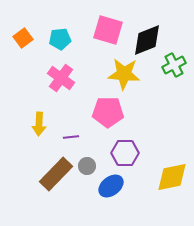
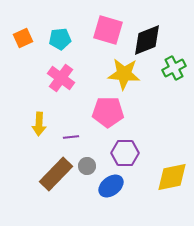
orange square: rotated 12 degrees clockwise
green cross: moved 3 px down
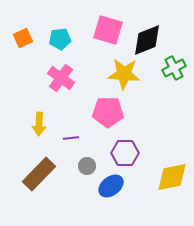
purple line: moved 1 px down
brown rectangle: moved 17 px left
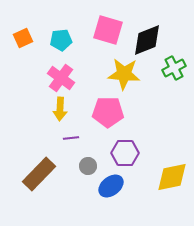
cyan pentagon: moved 1 px right, 1 px down
yellow arrow: moved 21 px right, 15 px up
gray circle: moved 1 px right
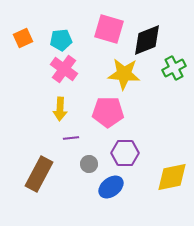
pink square: moved 1 px right, 1 px up
pink cross: moved 3 px right, 9 px up
gray circle: moved 1 px right, 2 px up
brown rectangle: rotated 16 degrees counterclockwise
blue ellipse: moved 1 px down
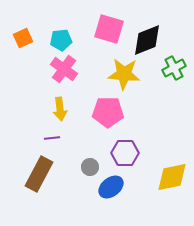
yellow arrow: rotated 10 degrees counterclockwise
purple line: moved 19 px left
gray circle: moved 1 px right, 3 px down
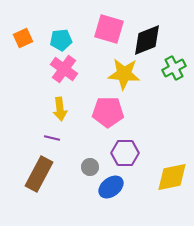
purple line: rotated 21 degrees clockwise
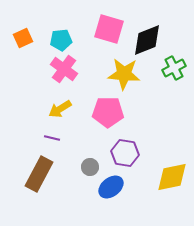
yellow arrow: rotated 65 degrees clockwise
purple hexagon: rotated 8 degrees clockwise
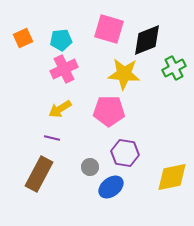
pink cross: rotated 28 degrees clockwise
pink pentagon: moved 1 px right, 1 px up
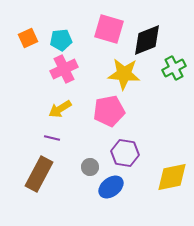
orange square: moved 5 px right
pink pentagon: rotated 12 degrees counterclockwise
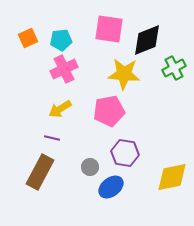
pink square: rotated 8 degrees counterclockwise
brown rectangle: moved 1 px right, 2 px up
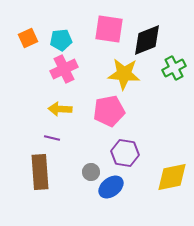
yellow arrow: rotated 35 degrees clockwise
gray circle: moved 1 px right, 5 px down
brown rectangle: rotated 32 degrees counterclockwise
